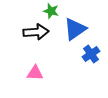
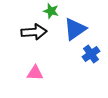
black arrow: moved 2 px left
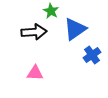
green star: rotated 14 degrees clockwise
blue cross: moved 1 px right, 1 px down
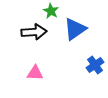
blue cross: moved 3 px right, 10 px down
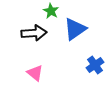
black arrow: moved 1 px down
pink triangle: rotated 36 degrees clockwise
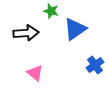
green star: rotated 14 degrees counterclockwise
black arrow: moved 8 px left
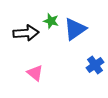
green star: moved 10 px down
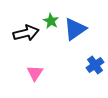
green star: rotated 14 degrees clockwise
black arrow: rotated 10 degrees counterclockwise
pink triangle: rotated 24 degrees clockwise
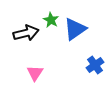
green star: moved 1 px up
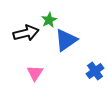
green star: moved 2 px left; rotated 14 degrees clockwise
blue triangle: moved 9 px left, 11 px down
blue cross: moved 6 px down
